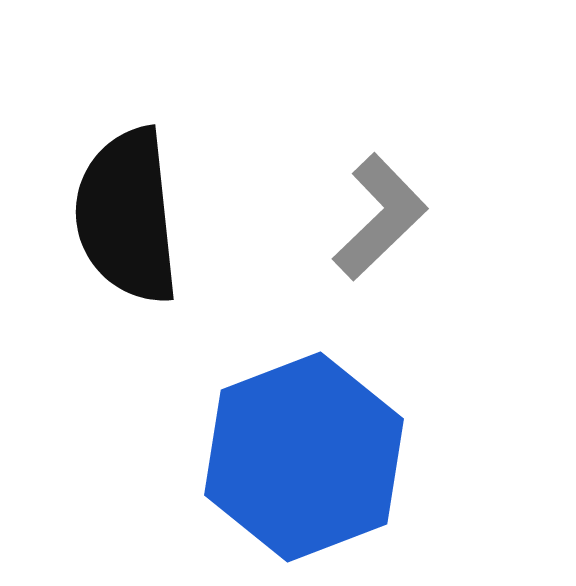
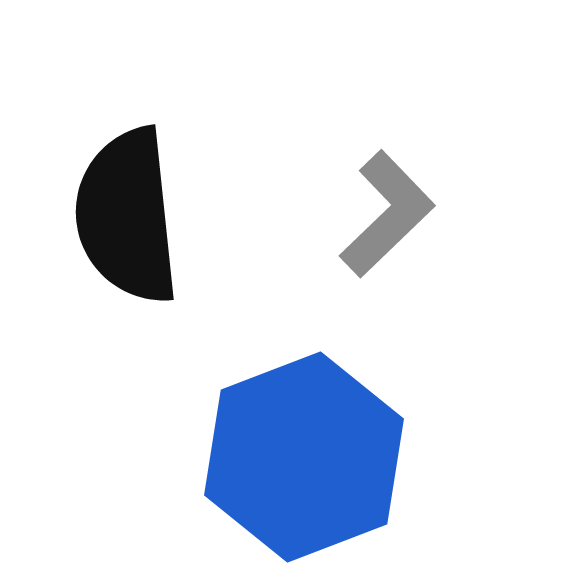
gray L-shape: moved 7 px right, 3 px up
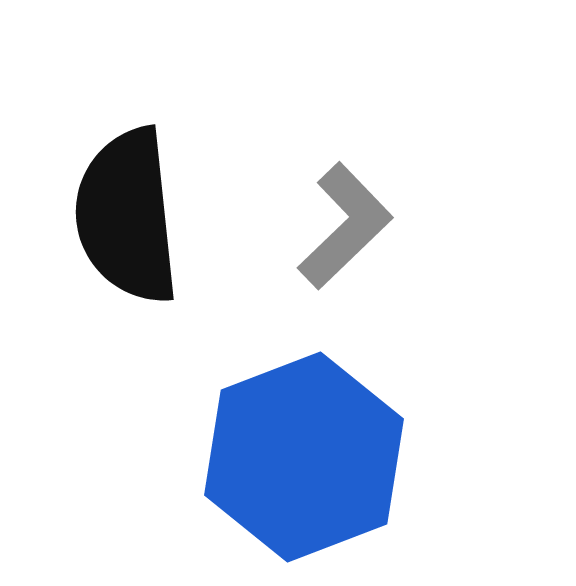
gray L-shape: moved 42 px left, 12 px down
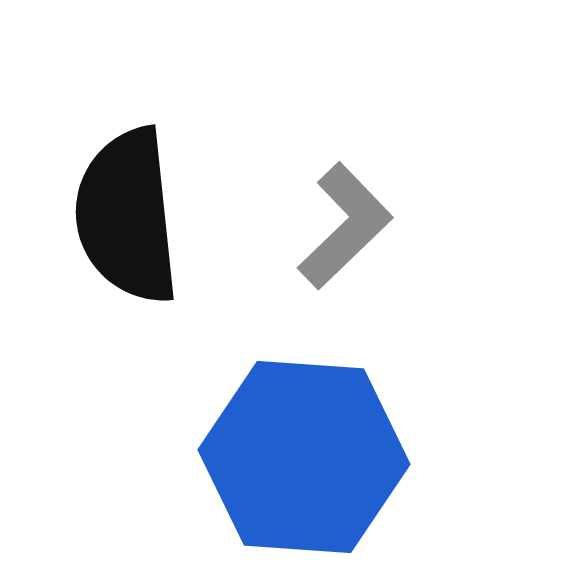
blue hexagon: rotated 25 degrees clockwise
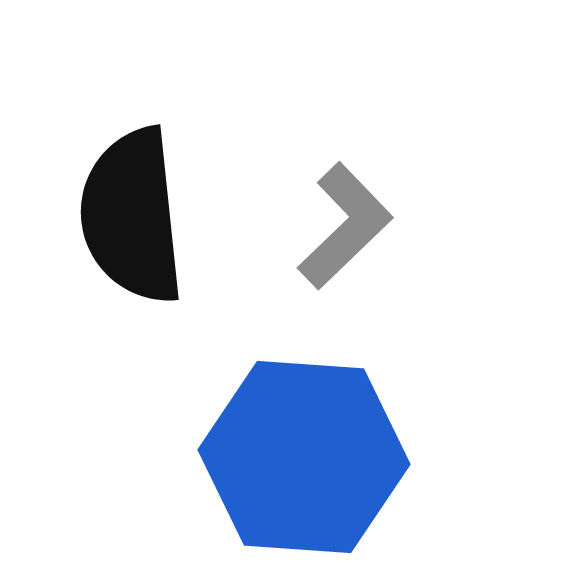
black semicircle: moved 5 px right
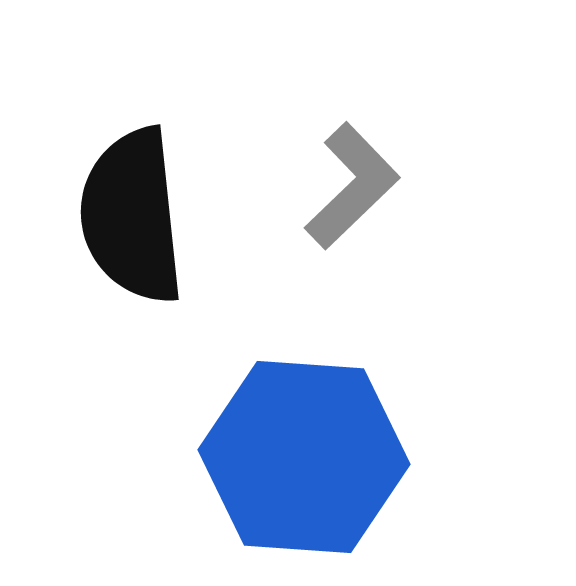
gray L-shape: moved 7 px right, 40 px up
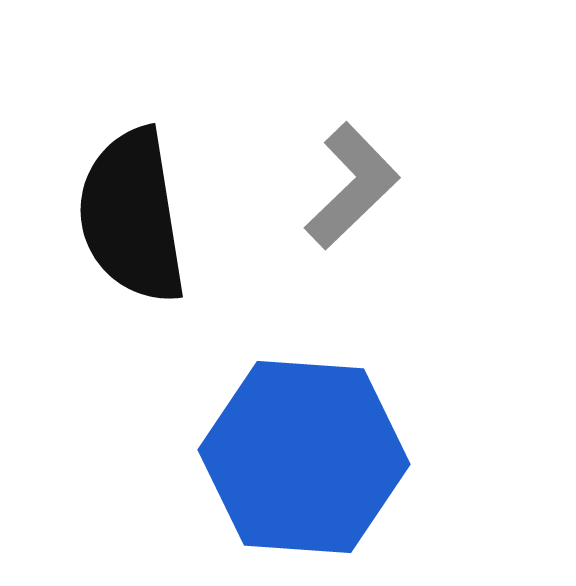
black semicircle: rotated 3 degrees counterclockwise
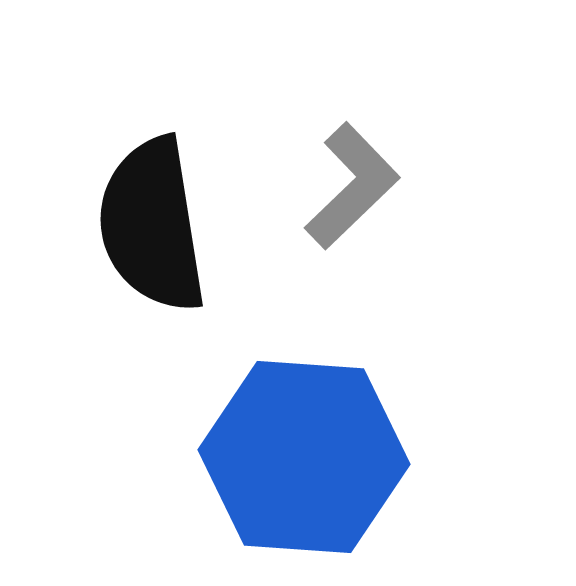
black semicircle: moved 20 px right, 9 px down
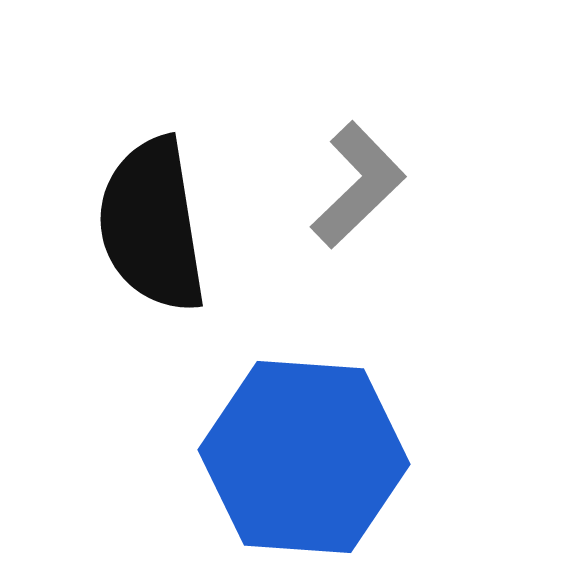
gray L-shape: moved 6 px right, 1 px up
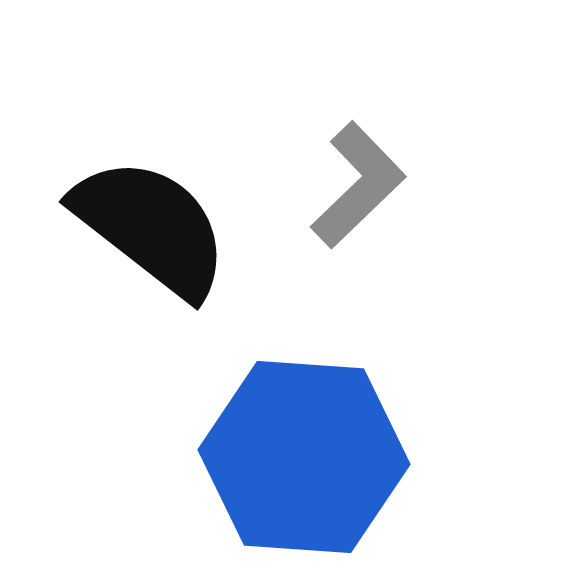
black semicircle: moved 1 px left, 2 px down; rotated 137 degrees clockwise
